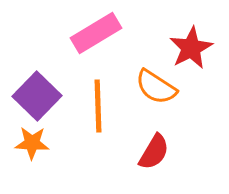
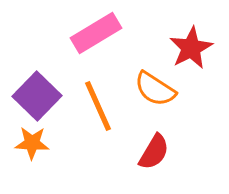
orange semicircle: moved 1 px left, 2 px down
orange line: rotated 22 degrees counterclockwise
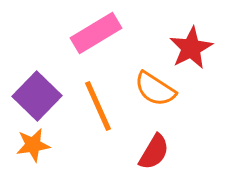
orange star: moved 1 px right, 2 px down; rotated 12 degrees counterclockwise
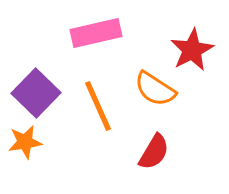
pink rectangle: rotated 18 degrees clockwise
red star: moved 1 px right, 2 px down
purple square: moved 1 px left, 3 px up
orange star: moved 8 px left, 3 px up
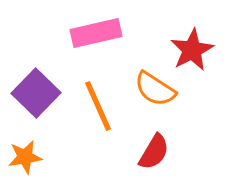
orange star: moved 15 px down
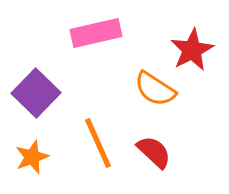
orange line: moved 37 px down
red semicircle: rotated 78 degrees counterclockwise
orange star: moved 7 px right; rotated 12 degrees counterclockwise
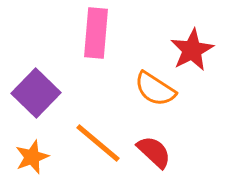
pink rectangle: rotated 72 degrees counterclockwise
orange line: rotated 26 degrees counterclockwise
